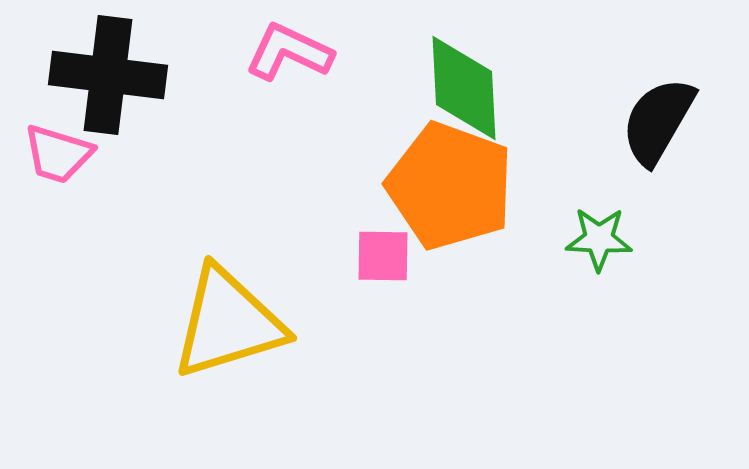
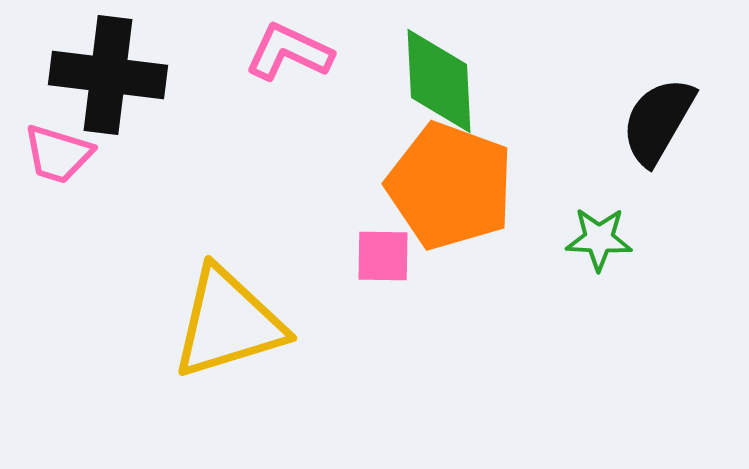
green diamond: moved 25 px left, 7 px up
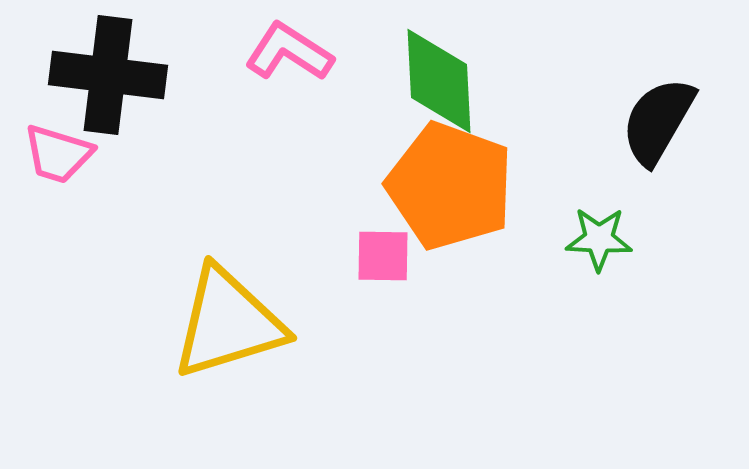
pink L-shape: rotated 8 degrees clockwise
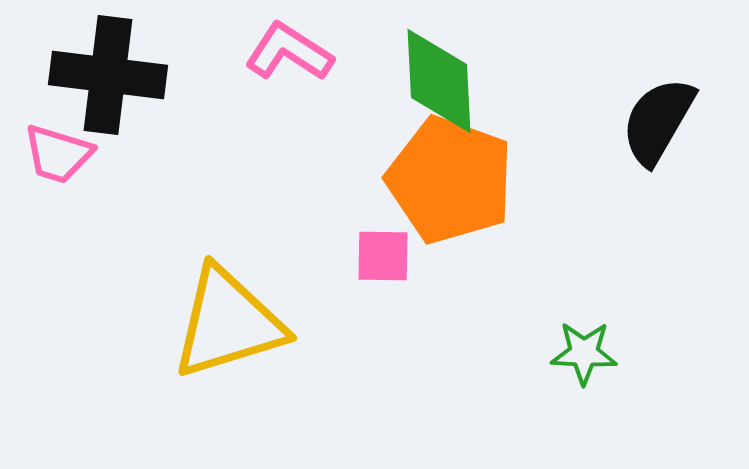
orange pentagon: moved 6 px up
green star: moved 15 px left, 114 px down
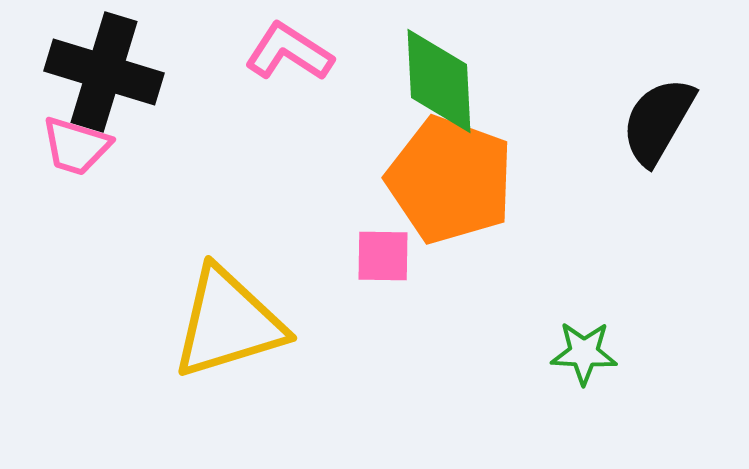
black cross: moved 4 px left, 3 px up; rotated 10 degrees clockwise
pink trapezoid: moved 18 px right, 8 px up
